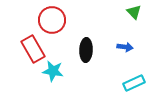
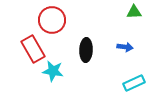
green triangle: rotated 49 degrees counterclockwise
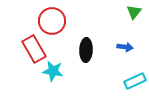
green triangle: rotated 49 degrees counterclockwise
red circle: moved 1 px down
red rectangle: moved 1 px right
cyan rectangle: moved 1 px right, 2 px up
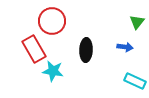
green triangle: moved 3 px right, 10 px down
cyan rectangle: rotated 50 degrees clockwise
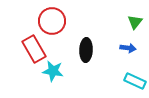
green triangle: moved 2 px left
blue arrow: moved 3 px right, 1 px down
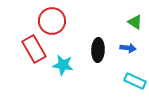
green triangle: rotated 35 degrees counterclockwise
black ellipse: moved 12 px right
cyan star: moved 10 px right, 6 px up
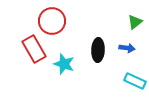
green triangle: rotated 49 degrees clockwise
blue arrow: moved 1 px left
cyan star: moved 1 px right, 1 px up; rotated 10 degrees clockwise
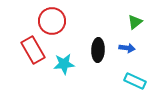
red rectangle: moved 1 px left, 1 px down
cyan star: rotated 25 degrees counterclockwise
